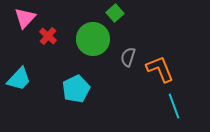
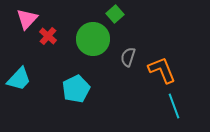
green square: moved 1 px down
pink triangle: moved 2 px right, 1 px down
orange L-shape: moved 2 px right, 1 px down
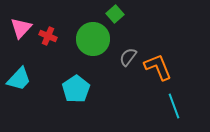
pink triangle: moved 6 px left, 9 px down
red cross: rotated 18 degrees counterclockwise
gray semicircle: rotated 18 degrees clockwise
orange L-shape: moved 4 px left, 3 px up
cyan pentagon: rotated 8 degrees counterclockwise
